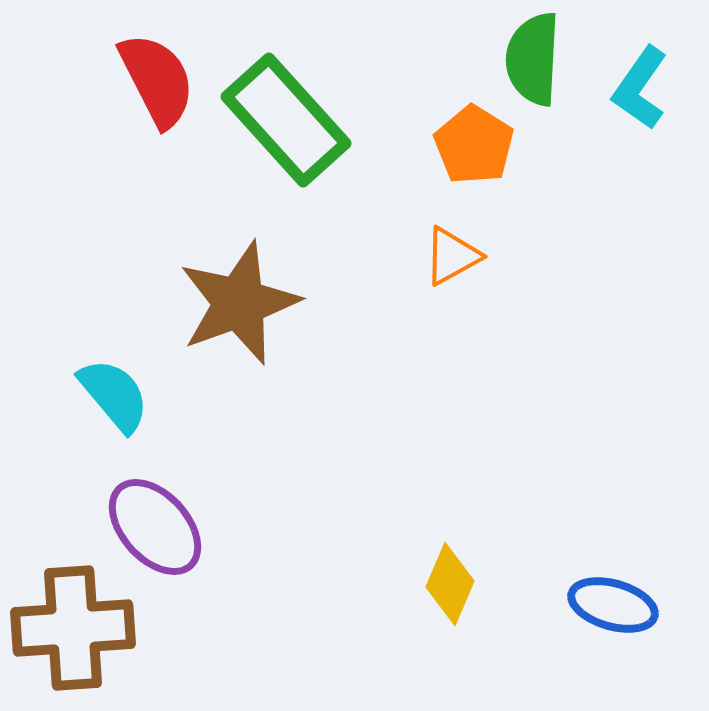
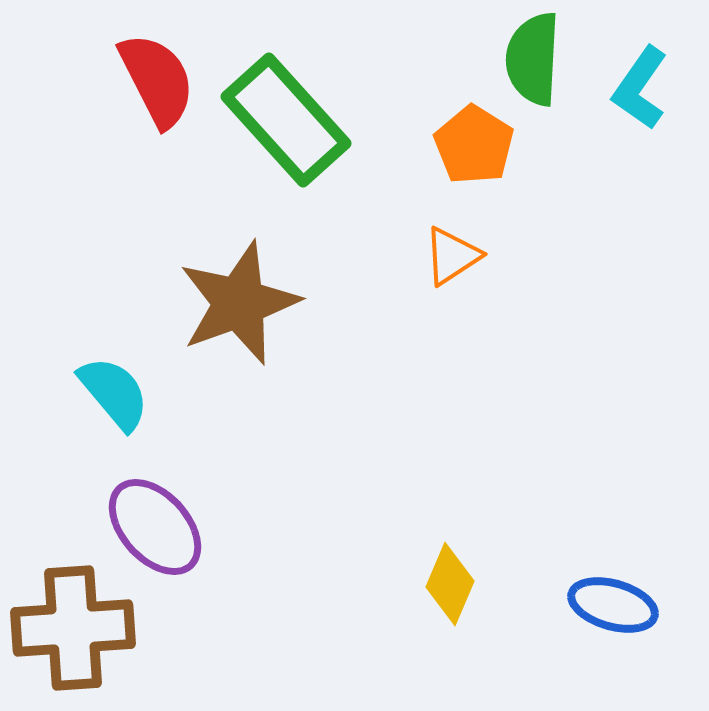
orange triangle: rotated 4 degrees counterclockwise
cyan semicircle: moved 2 px up
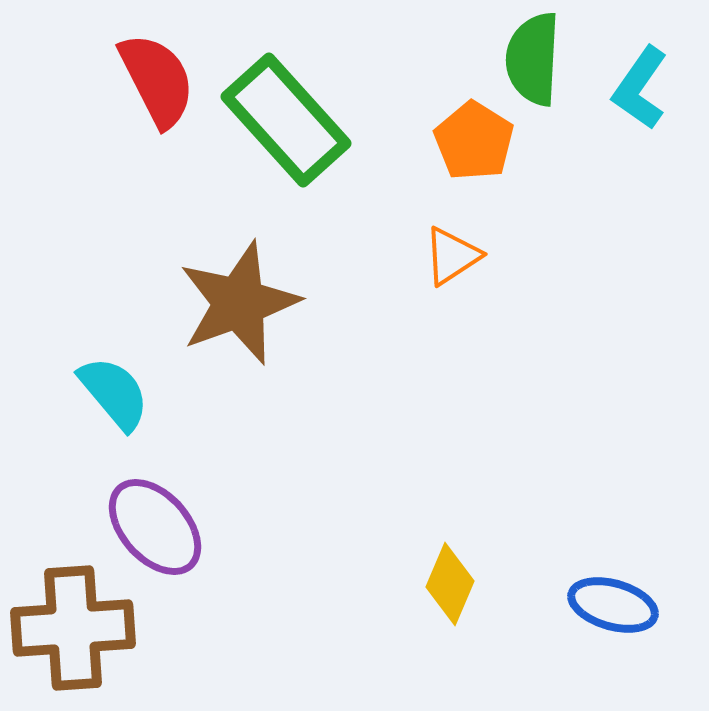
orange pentagon: moved 4 px up
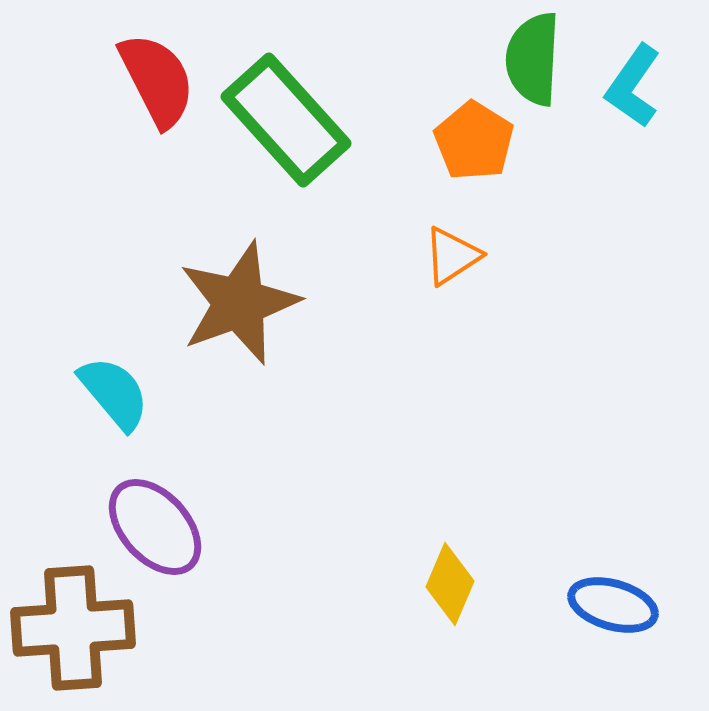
cyan L-shape: moved 7 px left, 2 px up
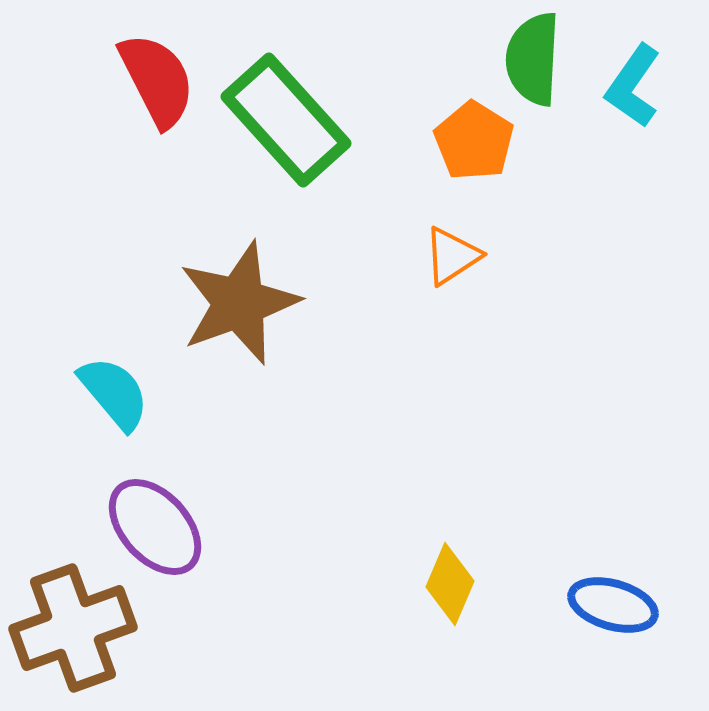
brown cross: rotated 16 degrees counterclockwise
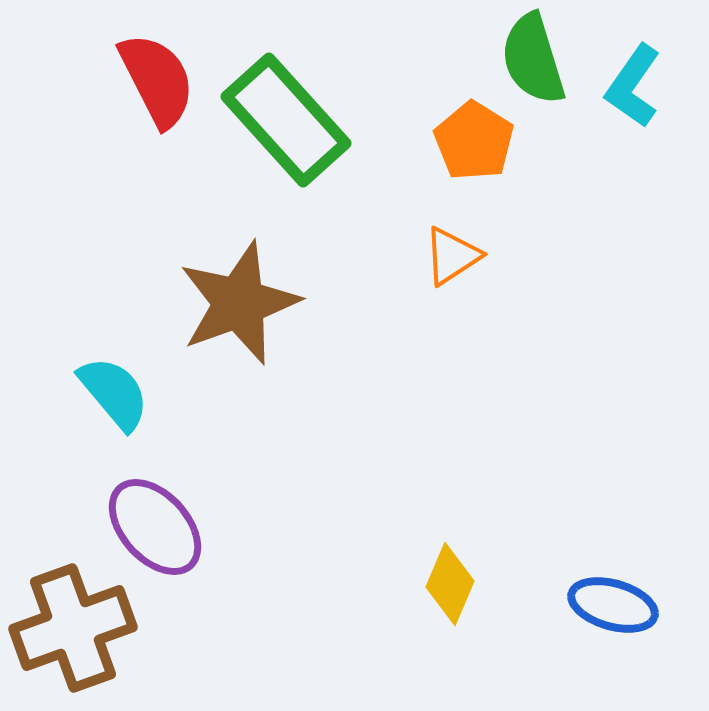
green semicircle: rotated 20 degrees counterclockwise
